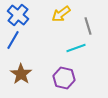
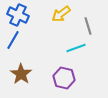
blue cross: rotated 15 degrees counterclockwise
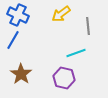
gray line: rotated 12 degrees clockwise
cyan line: moved 5 px down
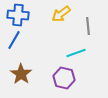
blue cross: rotated 20 degrees counterclockwise
blue line: moved 1 px right
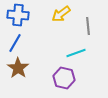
blue line: moved 1 px right, 3 px down
brown star: moved 3 px left, 6 px up
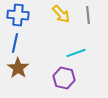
yellow arrow: rotated 96 degrees counterclockwise
gray line: moved 11 px up
blue line: rotated 18 degrees counterclockwise
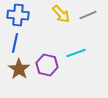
gray line: rotated 72 degrees clockwise
brown star: moved 1 px right, 1 px down
purple hexagon: moved 17 px left, 13 px up
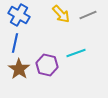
blue cross: moved 1 px right; rotated 25 degrees clockwise
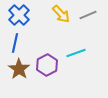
blue cross: rotated 15 degrees clockwise
purple hexagon: rotated 20 degrees clockwise
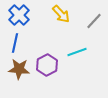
gray line: moved 6 px right, 6 px down; rotated 24 degrees counterclockwise
cyan line: moved 1 px right, 1 px up
brown star: rotated 30 degrees counterclockwise
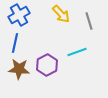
blue cross: rotated 15 degrees clockwise
gray line: moved 5 px left; rotated 60 degrees counterclockwise
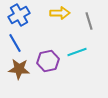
yellow arrow: moved 1 px left, 1 px up; rotated 48 degrees counterclockwise
blue line: rotated 42 degrees counterclockwise
purple hexagon: moved 1 px right, 4 px up; rotated 15 degrees clockwise
